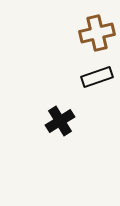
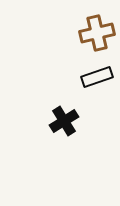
black cross: moved 4 px right
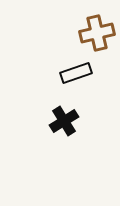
black rectangle: moved 21 px left, 4 px up
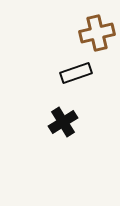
black cross: moved 1 px left, 1 px down
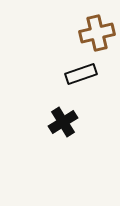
black rectangle: moved 5 px right, 1 px down
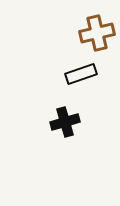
black cross: moved 2 px right; rotated 16 degrees clockwise
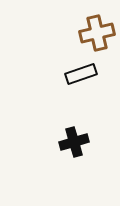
black cross: moved 9 px right, 20 px down
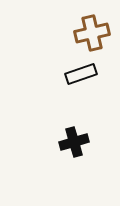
brown cross: moved 5 px left
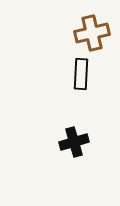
black rectangle: rotated 68 degrees counterclockwise
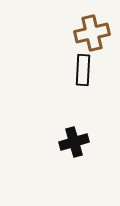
black rectangle: moved 2 px right, 4 px up
